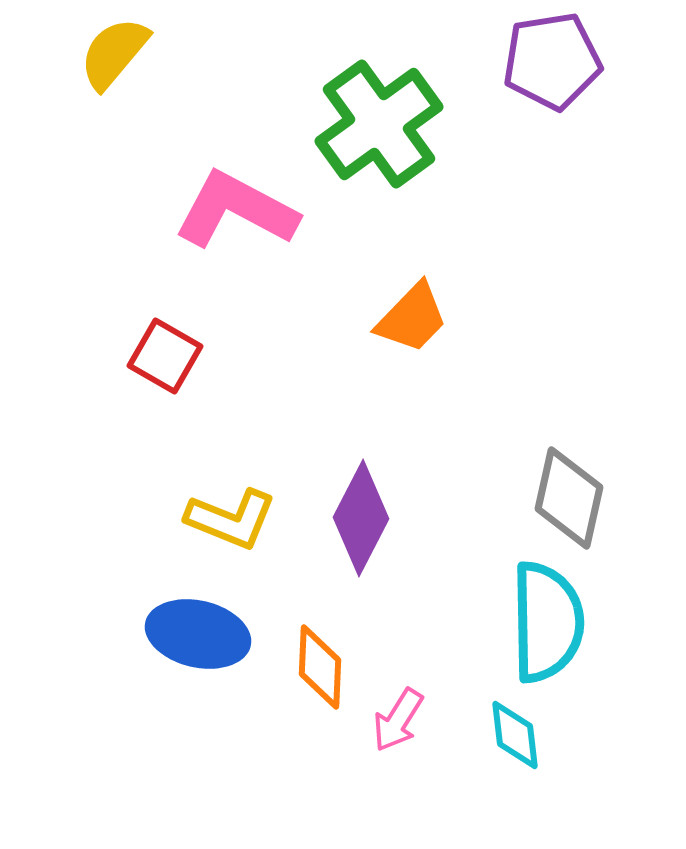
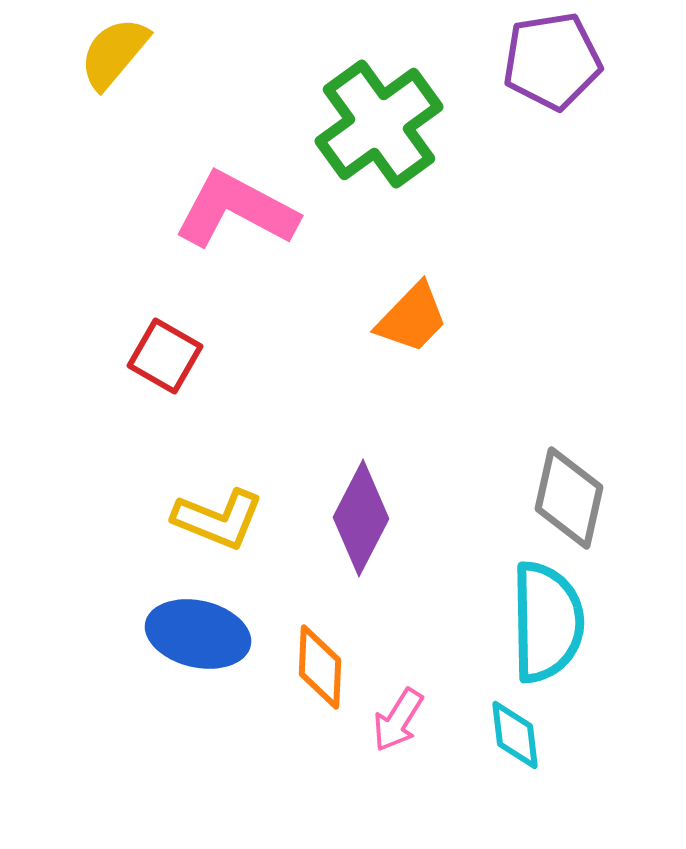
yellow L-shape: moved 13 px left
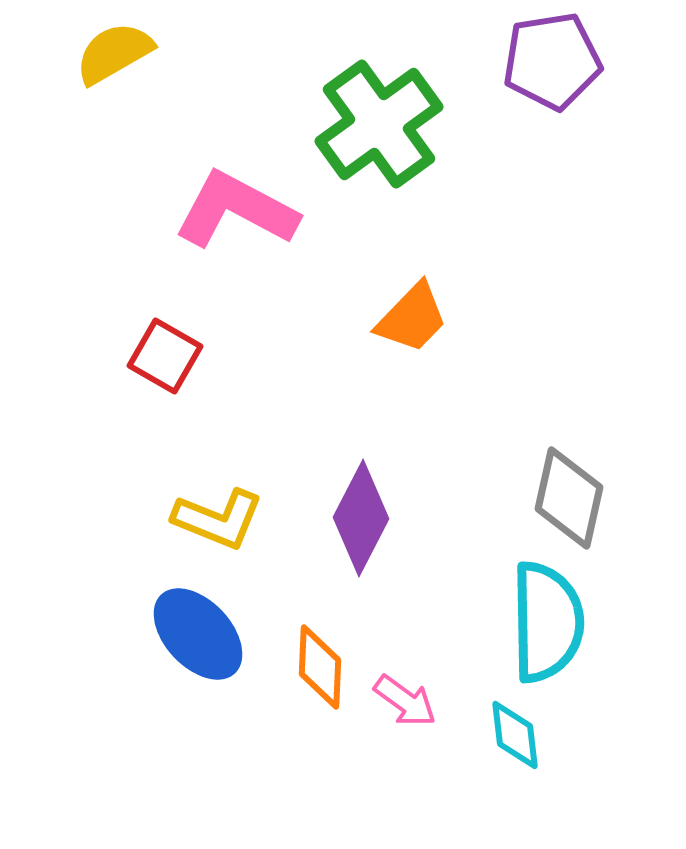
yellow semicircle: rotated 20 degrees clockwise
blue ellipse: rotated 34 degrees clockwise
pink arrow: moved 7 px right, 19 px up; rotated 86 degrees counterclockwise
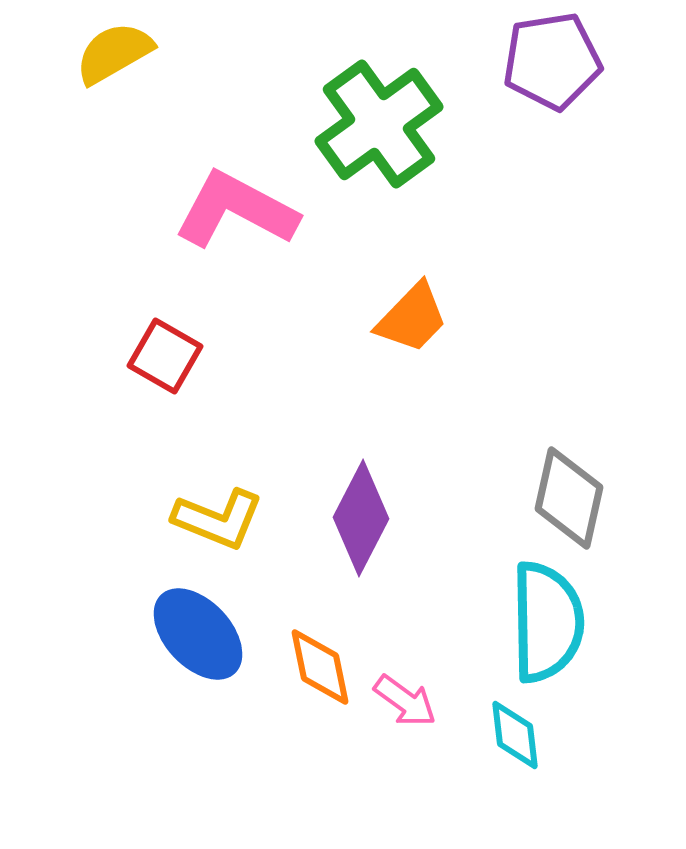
orange diamond: rotated 14 degrees counterclockwise
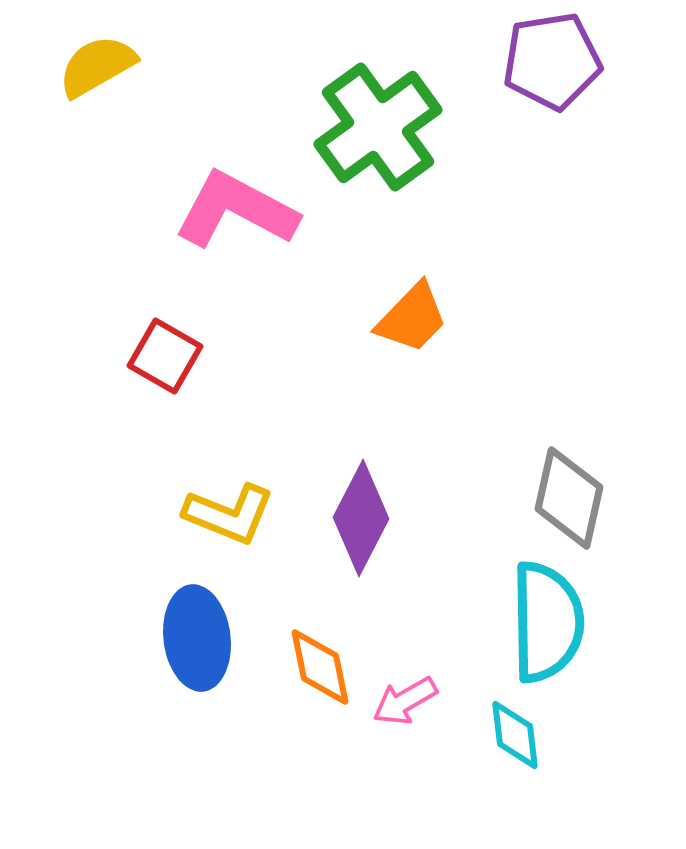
yellow semicircle: moved 17 px left, 13 px down
green cross: moved 1 px left, 3 px down
yellow L-shape: moved 11 px right, 5 px up
blue ellipse: moved 1 px left, 4 px down; rotated 36 degrees clockwise
pink arrow: rotated 114 degrees clockwise
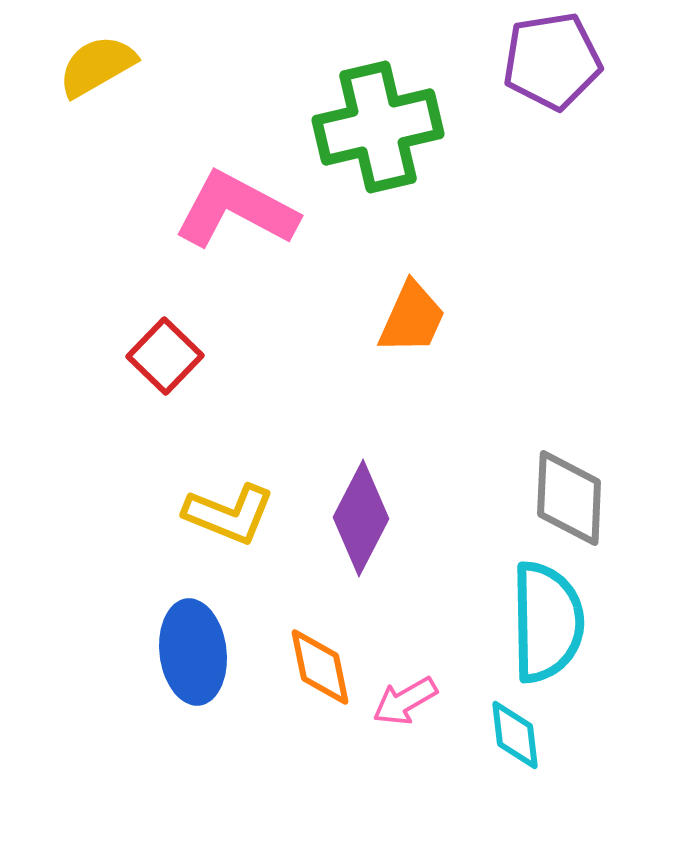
green cross: rotated 23 degrees clockwise
orange trapezoid: rotated 20 degrees counterclockwise
red square: rotated 14 degrees clockwise
gray diamond: rotated 10 degrees counterclockwise
blue ellipse: moved 4 px left, 14 px down
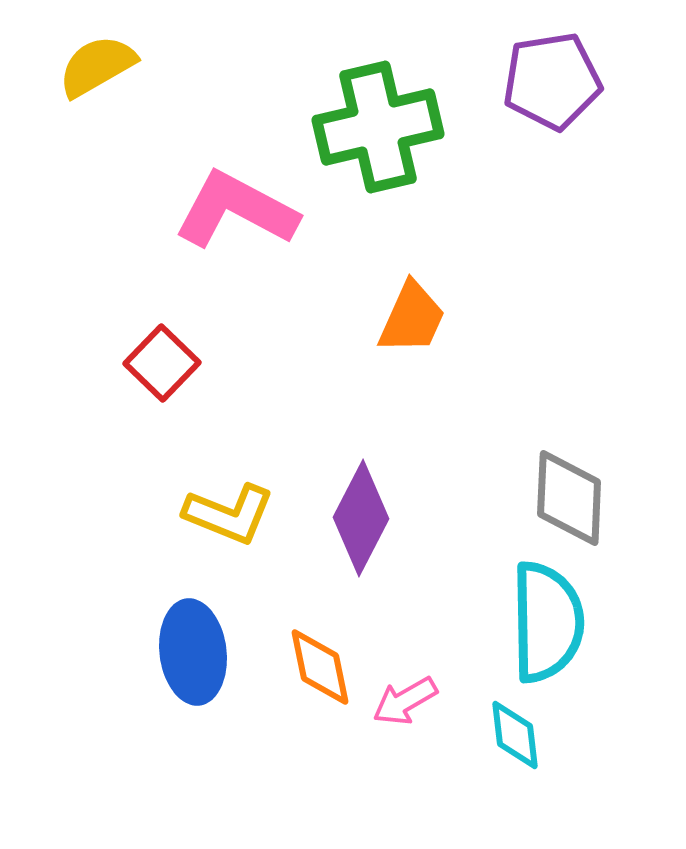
purple pentagon: moved 20 px down
red square: moved 3 px left, 7 px down
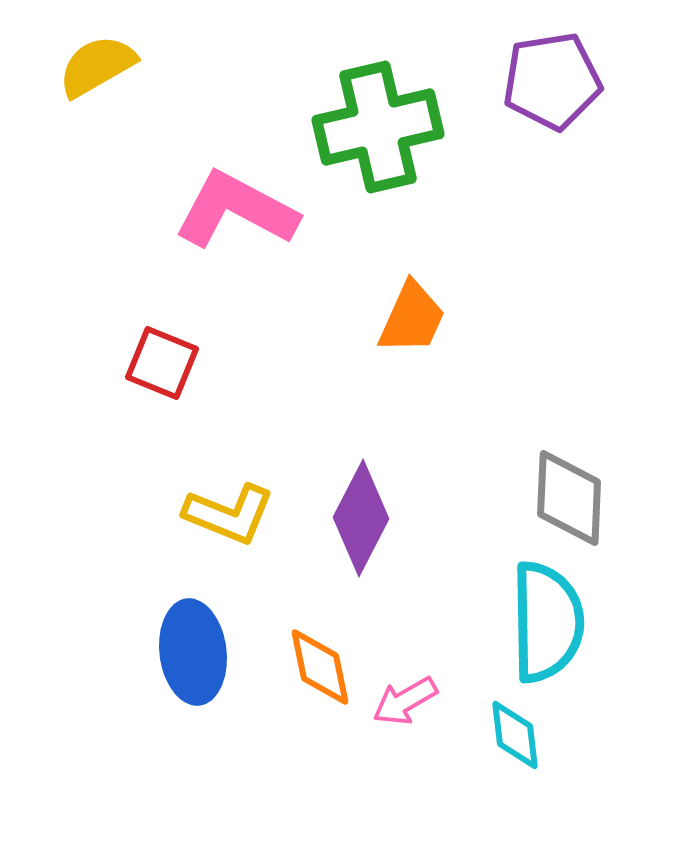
red square: rotated 22 degrees counterclockwise
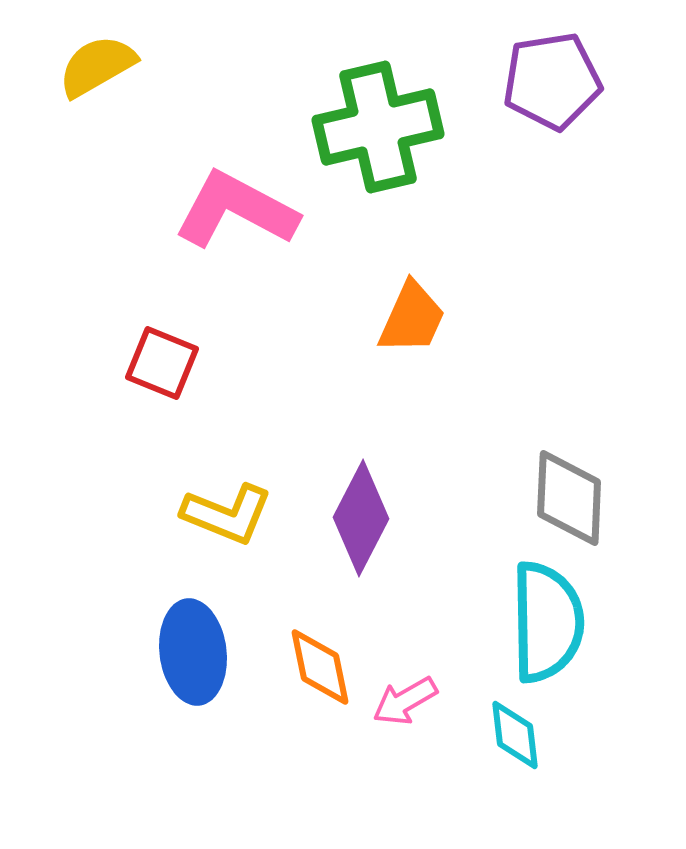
yellow L-shape: moved 2 px left
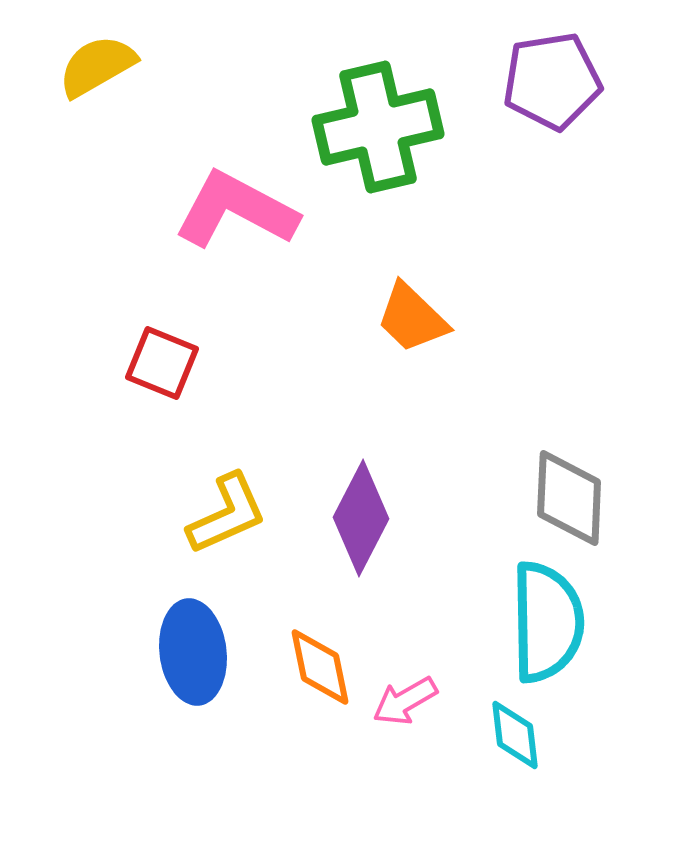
orange trapezoid: rotated 110 degrees clockwise
yellow L-shape: rotated 46 degrees counterclockwise
